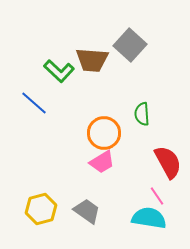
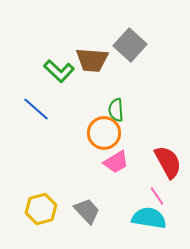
blue line: moved 2 px right, 6 px down
green semicircle: moved 26 px left, 4 px up
pink trapezoid: moved 14 px right
gray trapezoid: rotated 12 degrees clockwise
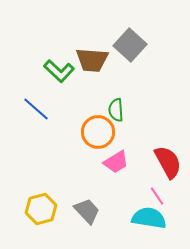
orange circle: moved 6 px left, 1 px up
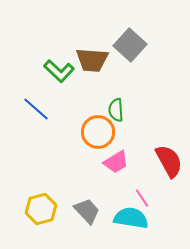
red semicircle: moved 1 px right, 1 px up
pink line: moved 15 px left, 2 px down
cyan semicircle: moved 18 px left
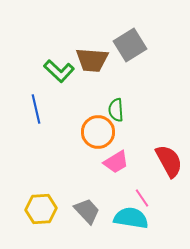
gray square: rotated 16 degrees clockwise
blue line: rotated 36 degrees clockwise
yellow hexagon: rotated 12 degrees clockwise
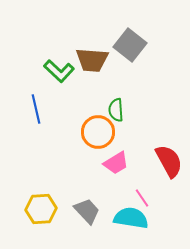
gray square: rotated 20 degrees counterclockwise
pink trapezoid: moved 1 px down
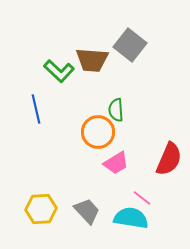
red semicircle: moved 2 px up; rotated 52 degrees clockwise
pink line: rotated 18 degrees counterclockwise
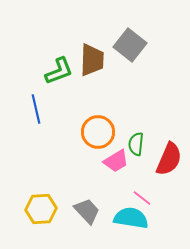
brown trapezoid: rotated 92 degrees counterclockwise
green L-shape: rotated 64 degrees counterclockwise
green semicircle: moved 20 px right, 34 px down; rotated 10 degrees clockwise
pink trapezoid: moved 2 px up
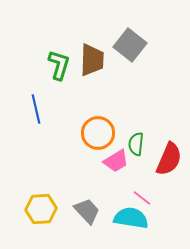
green L-shape: moved 6 px up; rotated 52 degrees counterclockwise
orange circle: moved 1 px down
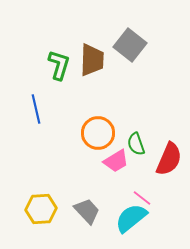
green semicircle: rotated 25 degrees counterclockwise
cyan semicircle: rotated 48 degrees counterclockwise
